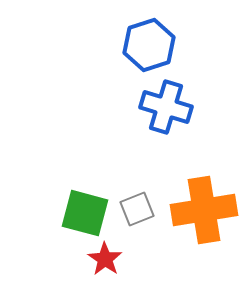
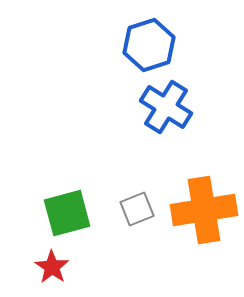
blue cross: rotated 15 degrees clockwise
green square: moved 18 px left; rotated 30 degrees counterclockwise
red star: moved 53 px left, 8 px down
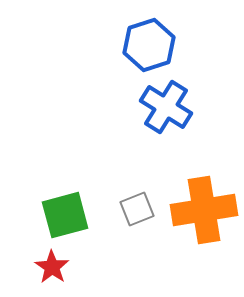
green square: moved 2 px left, 2 px down
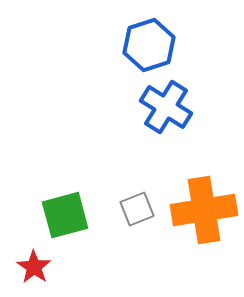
red star: moved 18 px left
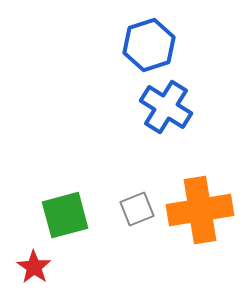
orange cross: moved 4 px left
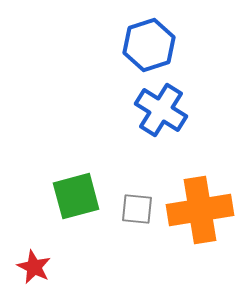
blue cross: moved 5 px left, 3 px down
gray square: rotated 28 degrees clockwise
green square: moved 11 px right, 19 px up
red star: rotated 8 degrees counterclockwise
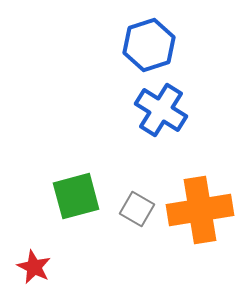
gray square: rotated 24 degrees clockwise
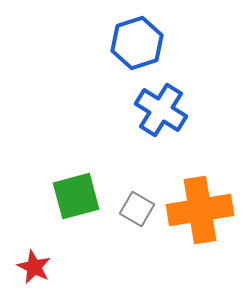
blue hexagon: moved 12 px left, 2 px up
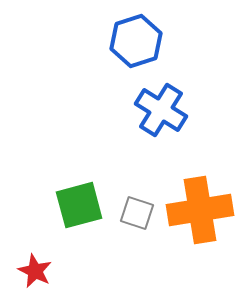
blue hexagon: moved 1 px left, 2 px up
green square: moved 3 px right, 9 px down
gray square: moved 4 px down; rotated 12 degrees counterclockwise
red star: moved 1 px right, 4 px down
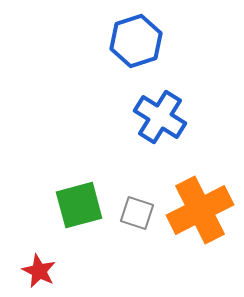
blue cross: moved 1 px left, 7 px down
orange cross: rotated 18 degrees counterclockwise
red star: moved 4 px right
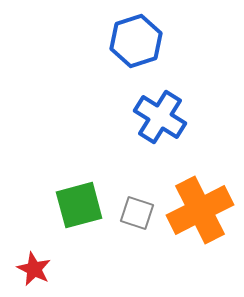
red star: moved 5 px left, 2 px up
